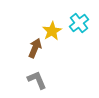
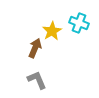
cyan cross: rotated 30 degrees counterclockwise
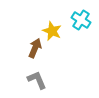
cyan cross: moved 2 px right, 3 px up; rotated 12 degrees clockwise
yellow star: rotated 18 degrees counterclockwise
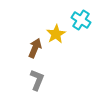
yellow star: moved 4 px right, 3 px down; rotated 18 degrees clockwise
gray L-shape: rotated 45 degrees clockwise
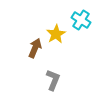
gray L-shape: moved 16 px right
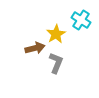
brown arrow: rotated 54 degrees clockwise
gray L-shape: moved 3 px right, 17 px up
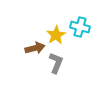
cyan cross: moved 1 px left, 7 px down; rotated 18 degrees counterclockwise
yellow star: moved 1 px down
